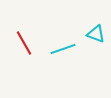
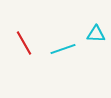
cyan triangle: rotated 18 degrees counterclockwise
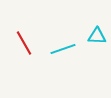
cyan triangle: moved 1 px right, 2 px down
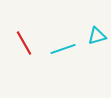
cyan triangle: rotated 18 degrees counterclockwise
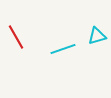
red line: moved 8 px left, 6 px up
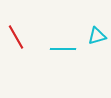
cyan line: rotated 20 degrees clockwise
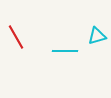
cyan line: moved 2 px right, 2 px down
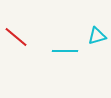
red line: rotated 20 degrees counterclockwise
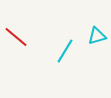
cyan line: rotated 60 degrees counterclockwise
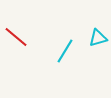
cyan triangle: moved 1 px right, 2 px down
